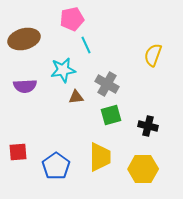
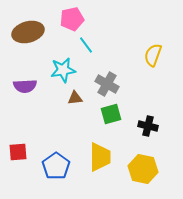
brown ellipse: moved 4 px right, 7 px up
cyan line: rotated 12 degrees counterclockwise
brown triangle: moved 1 px left, 1 px down
green square: moved 1 px up
yellow hexagon: rotated 12 degrees clockwise
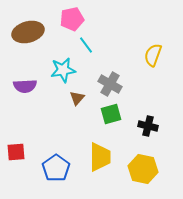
gray cross: moved 3 px right
brown triangle: moved 2 px right; rotated 42 degrees counterclockwise
red square: moved 2 px left
blue pentagon: moved 2 px down
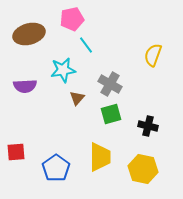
brown ellipse: moved 1 px right, 2 px down
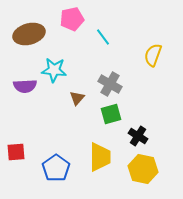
cyan line: moved 17 px right, 8 px up
cyan star: moved 9 px left; rotated 15 degrees clockwise
black cross: moved 10 px left, 10 px down; rotated 18 degrees clockwise
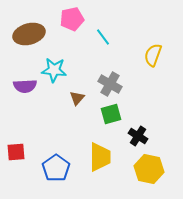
yellow hexagon: moved 6 px right
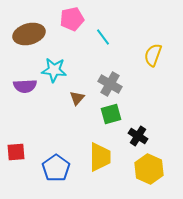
yellow hexagon: rotated 12 degrees clockwise
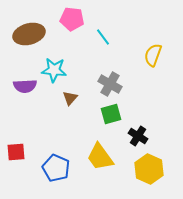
pink pentagon: rotated 20 degrees clockwise
brown triangle: moved 7 px left
yellow trapezoid: rotated 144 degrees clockwise
blue pentagon: rotated 12 degrees counterclockwise
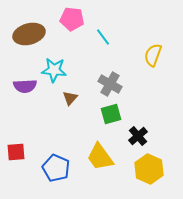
black cross: rotated 18 degrees clockwise
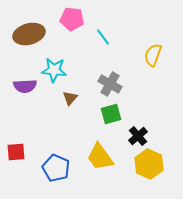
yellow hexagon: moved 5 px up
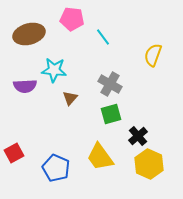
red square: moved 2 px left, 1 px down; rotated 24 degrees counterclockwise
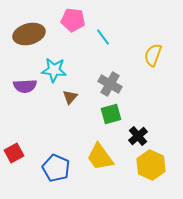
pink pentagon: moved 1 px right, 1 px down
brown triangle: moved 1 px up
yellow hexagon: moved 2 px right, 1 px down
